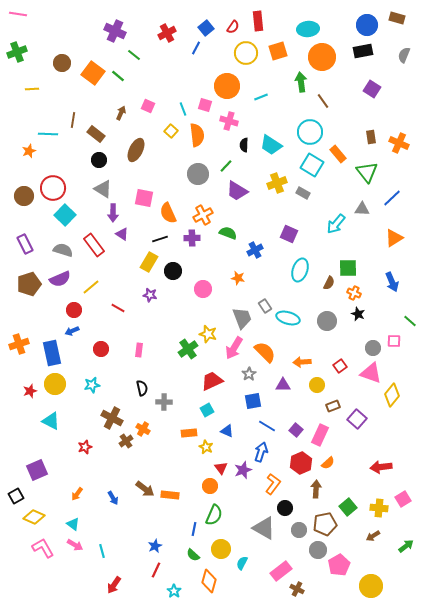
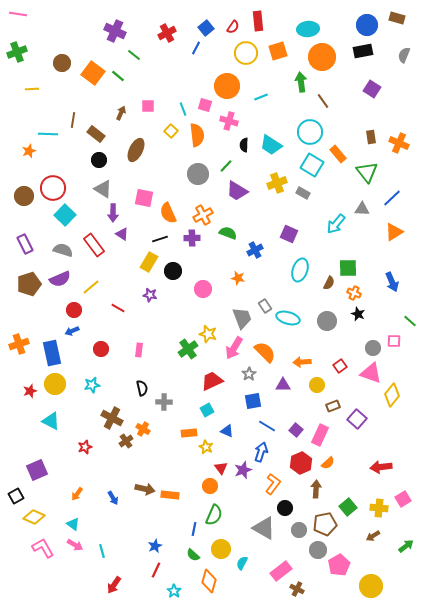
pink square at (148, 106): rotated 24 degrees counterclockwise
orange triangle at (394, 238): moved 6 px up
brown arrow at (145, 489): rotated 24 degrees counterclockwise
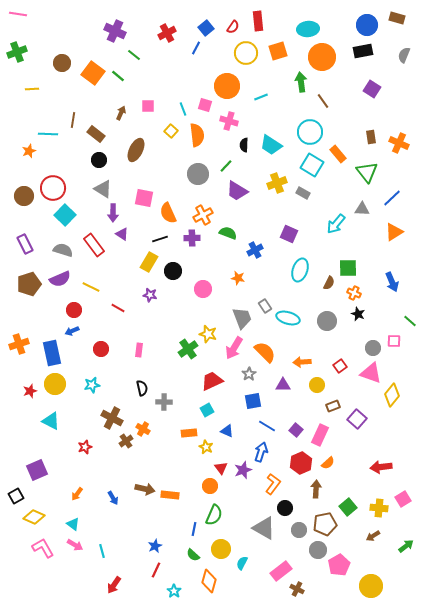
yellow line at (91, 287): rotated 66 degrees clockwise
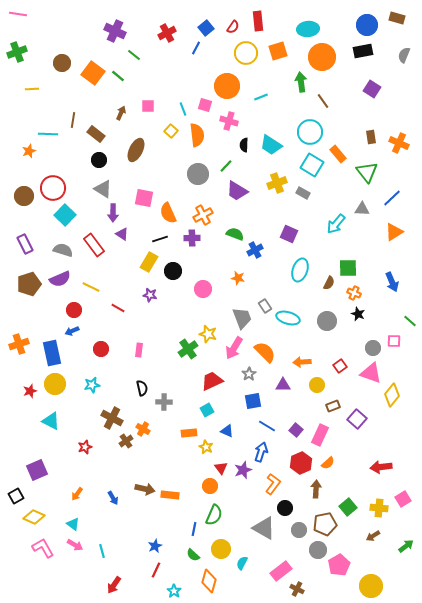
green semicircle at (228, 233): moved 7 px right, 1 px down
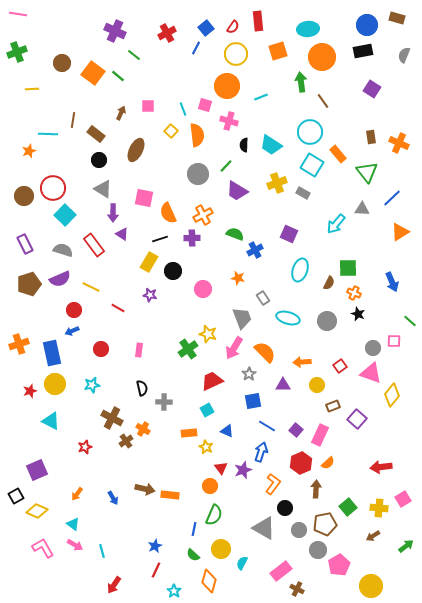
yellow circle at (246, 53): moved 10 px left, 1 px down
orange triangle at (394, 232): moved 6 px right
gray rectangle at (265, 306): moved 2 px left, 8 px up
yellow diamond at (34, 517): moved 3 px right, 6 px up
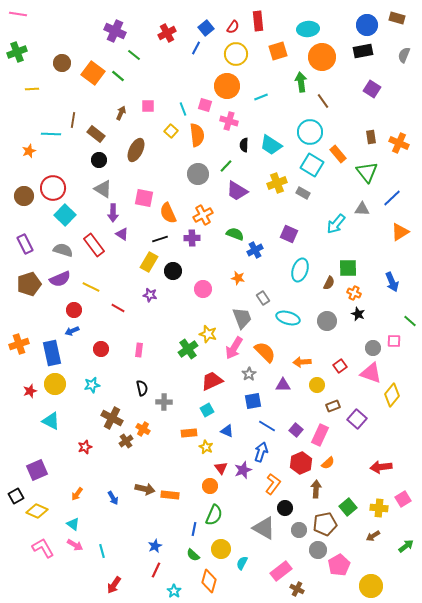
cyan line at (48, 134): moved 3 px right
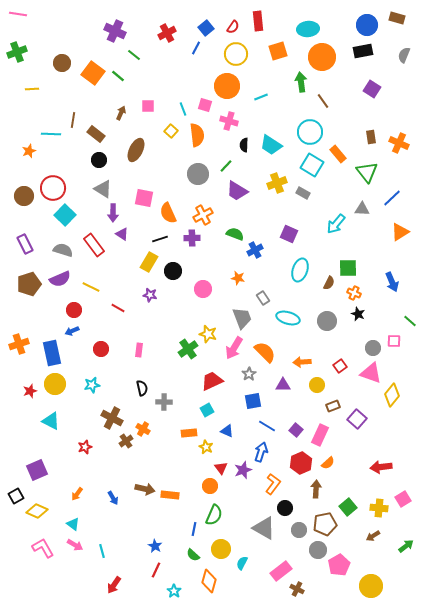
blue star at (155, 546): rotated 16 degrees counterclockwise
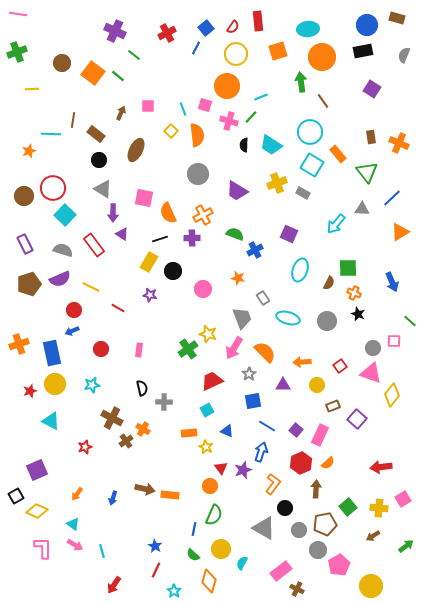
green line at (226, 166): moved 25 px right, 49 px up
blue arrow at (113, 498): rotated 48 degrees clockwise
pink L-shape at (43, 548): rotated 30 degrees clockwise
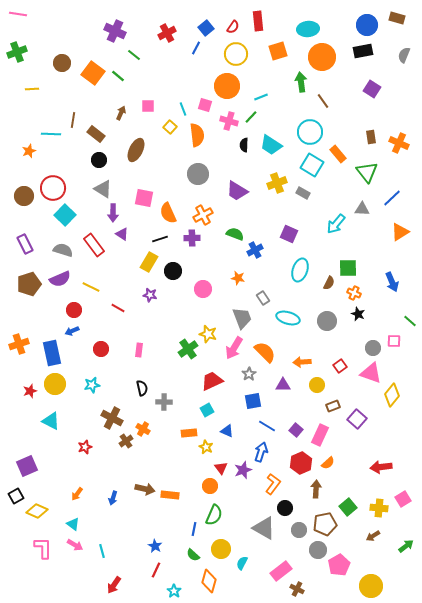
yellow square at (171, 131): moved 1 px left, 4 px up
purple square at (37, 470): moved 10 px left, 4 px up
